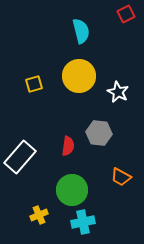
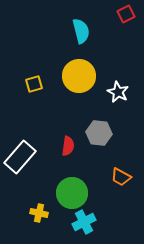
green circle: moved 3 px down
yellow cross: moved 2 px up; rotated 36 degrees clockwise
cyan cross: moved 1 px right; rotated 15 degrees counterclockwise
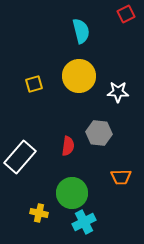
white star: rotated 25 degrees counterclockwise
orange trapezoid: rotated 30 degrees counterclockwise
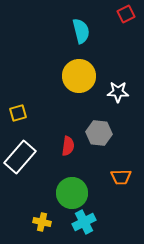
yellow square: moved 16 px left, 29 px down
yellow cross: moved 3 px right, 9 px down
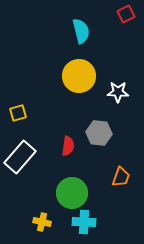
orange trapezoid: rotated 70 degrees counterclockwise
cyan cross: rotated 30 degrees clockwise
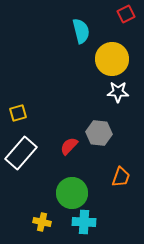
yellow circle: moved 33 px right, 17 px up
red semicircle: moved 1 px right; rotated 144 degrees counterclockwise
white rectangle: moved 1 px right, 4 px up
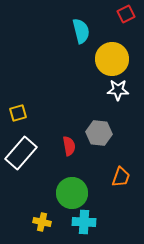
white star: moved 2 px up
red semicircle: rotated 126 degrees clockwise
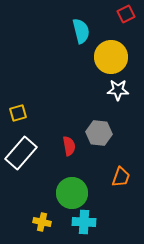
yellow circle: moved 1 px left, 2 px up
